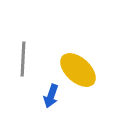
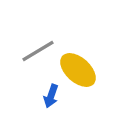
gray line: moved 15 px right, 8 px up; rotated 56 degrees clockwise
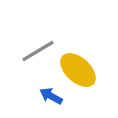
blue arrow: rotated 100 degrees clockwise
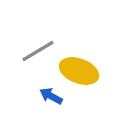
yellow ellipse: moved 1 px right, 1 px down; rotated 21 degrees counterclockwise
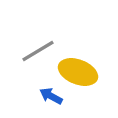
yellow ellipse: moved 1 px left, 1 px down
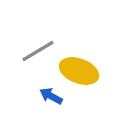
yellow ellipse: moved 1 px right, 1 px up
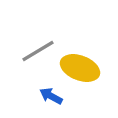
yellow ellipse: moved 1 px right, 3 px up
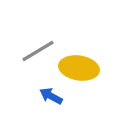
yellow ellipse: moved 1 px left; rotated 12 degrees counterclockwise
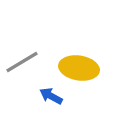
gray line: moved 16 px left, 11 px down
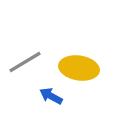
gray line: moved 3 px right
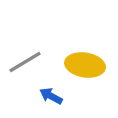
yellow ellipse: moved 6 px right, 3 px up
